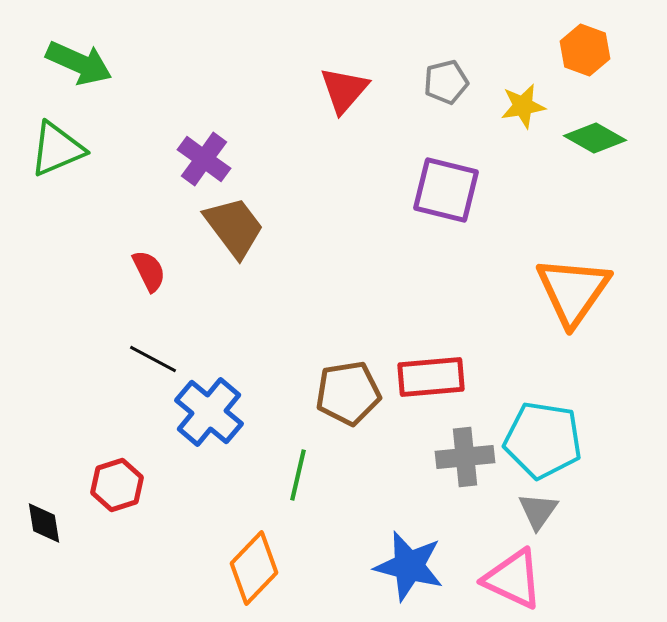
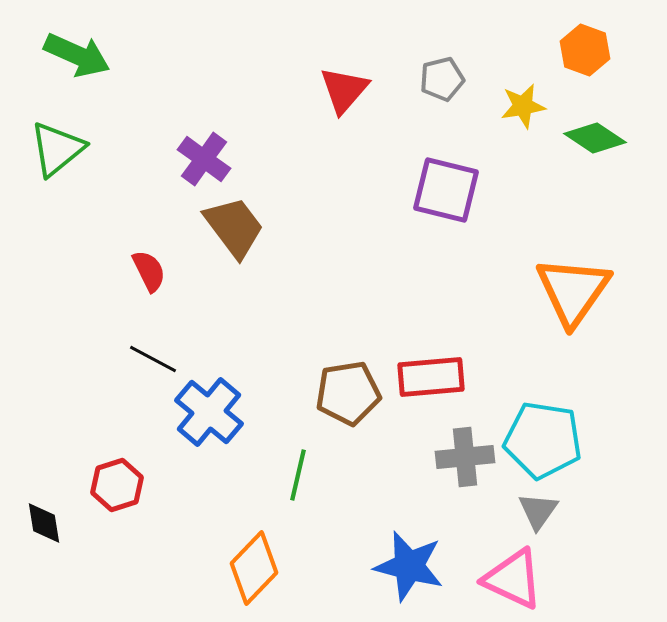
green arrow: moved 2 px left, 8 px up
gray pentagon: moved 4 px left, 3 px up
green diamond: rotated 4 degrees clockwise
green triangle: rotated 16 degrees counterclockwise
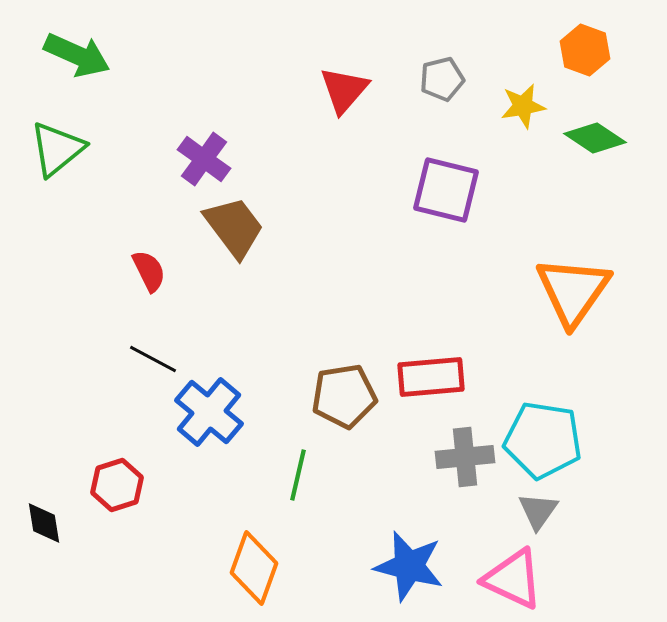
brown pentagon: moved 4 px left, 3 px down
orange diamond: rotated 24 degrees counterclockwise
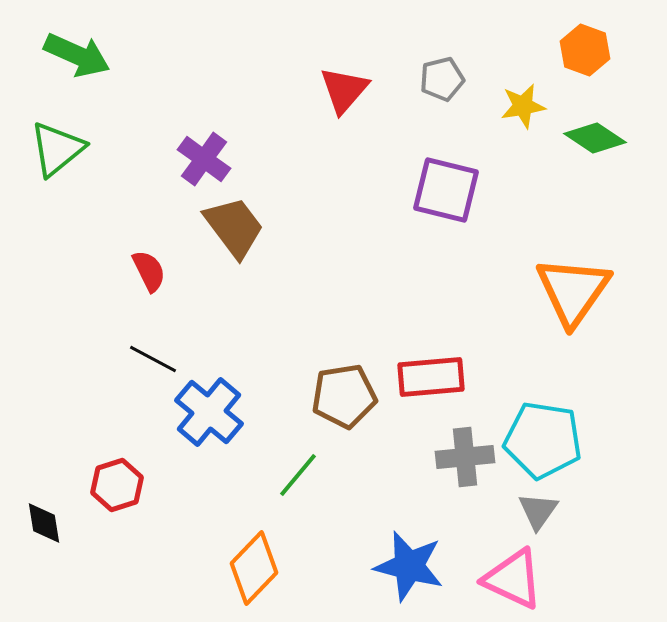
green line: rotated 27 degrees clockwise
orange diamond: rotated 24 degrees clockwise
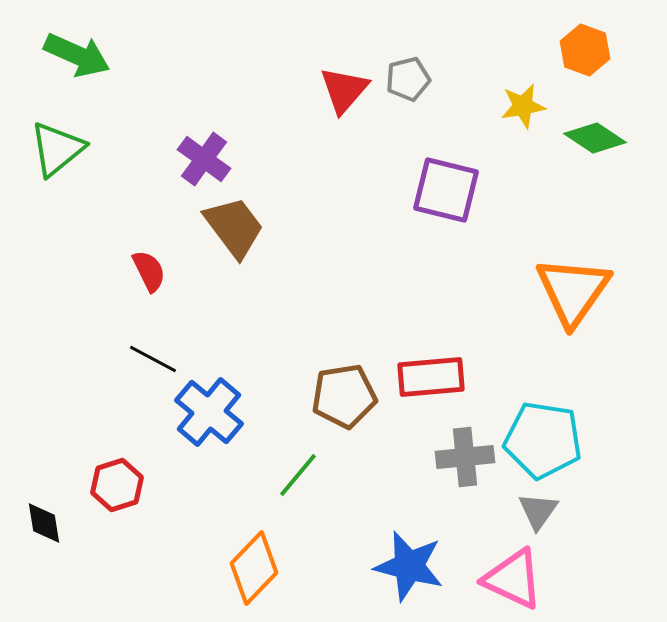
gray pentagon: moved 34 px left
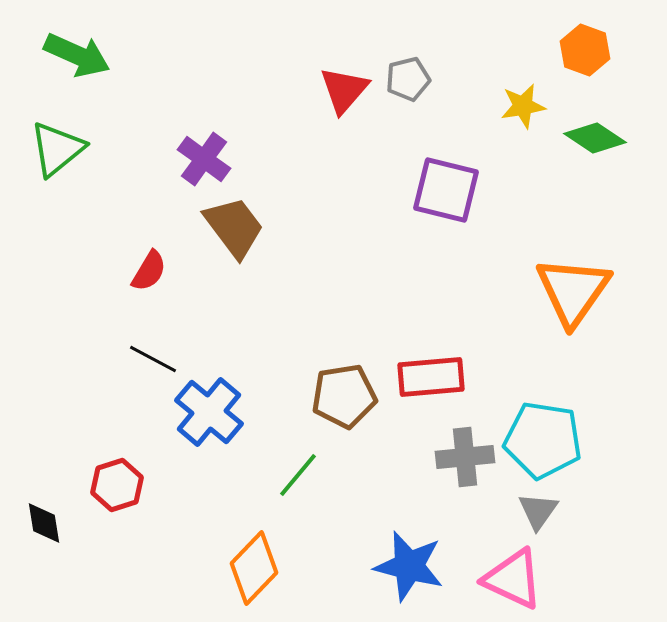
red semicircle: rotated 57 degrees clockwise
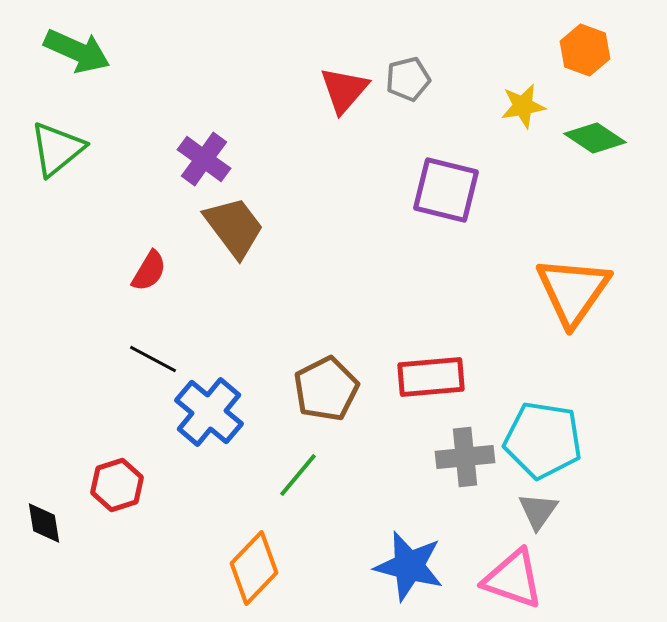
green arrow: moved 4 px up
brown pentagon: moved 18 px left, 7 px up; rotated 18 degrees counterclockwise
pink triangle: rotated 6 degrees counterclockwise
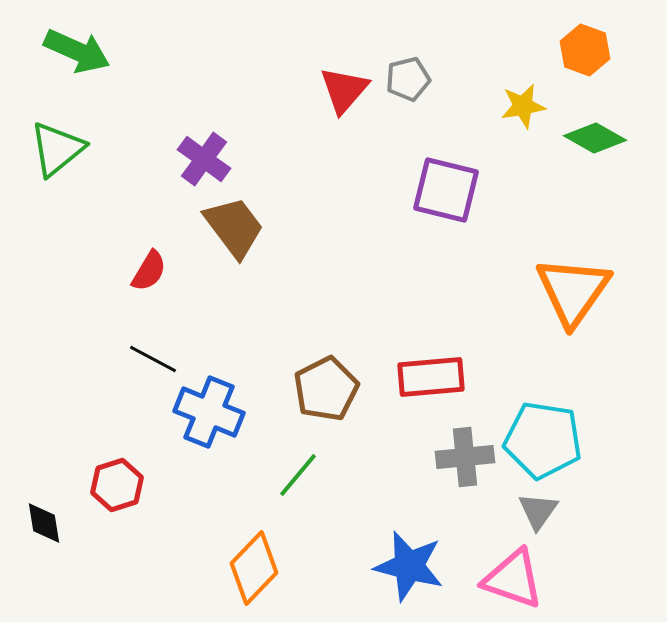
green diamond: rotated 4 degrees counterclockwise
blue cross: rotated 18 degrees counterclockwise
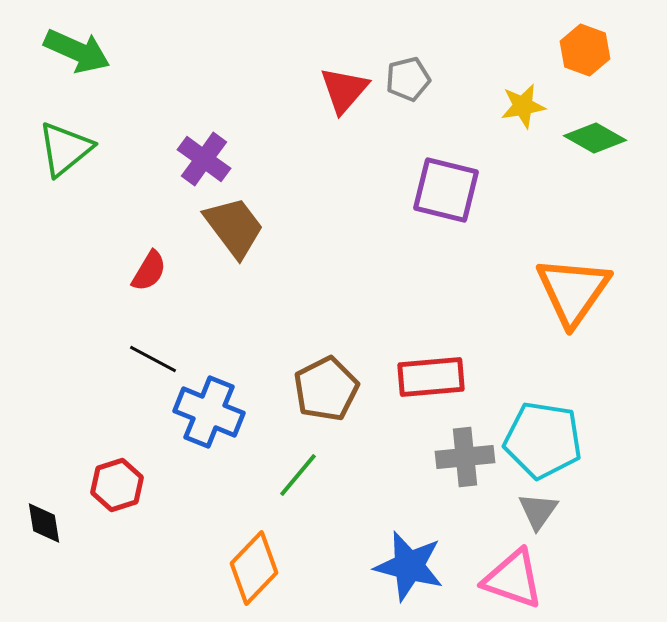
green triangle: moved 8 px right
